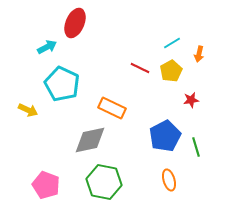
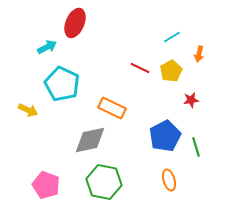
cyan line: moved 6 px up
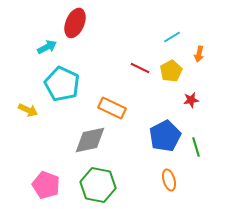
green hexagon: moved 6 px left, 3 px down
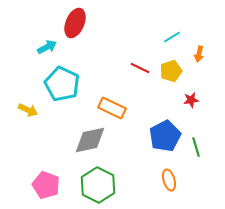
yellow pentagon: rotated 10 degrees clockwise
green hexagon: rotated 16 degrees clockwise
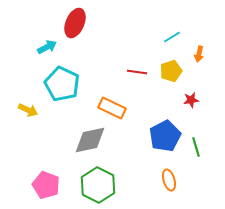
red line: moved 3 px left, 4 px down; rotated 18 degrees counterclockwise
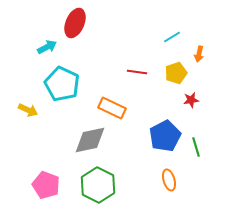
yellow pentagon: moved 5 px right, 2 px down
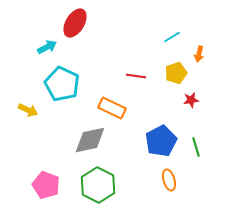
red ellipse: rotated 8 degrees clockwise
red line: moved 1 px left, 4 px down
blue pentagon: moved 4 px left, 5 px down
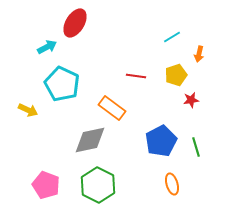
yellow pentagon: moved 2 px down
orange rectangle: rotated 12 degrees clockwise
orange ellipse: moved 3 px right, 4 px down
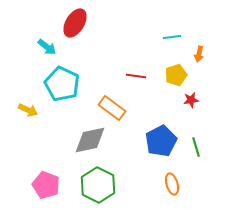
cyan line: rotated 24 degrees clockwise
cyan arrow: rotated 66 degrees clockwise
